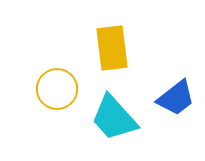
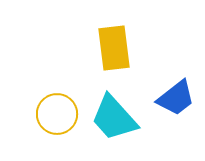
yellow rectangle: moved 2 px right
yellow circle: moved 25 px down
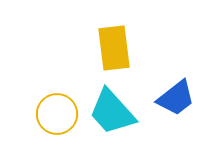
cyan trapezoid: moved 2 px left, 6 px up
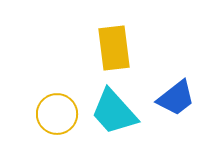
cyan trapezoid: moved 2 px right
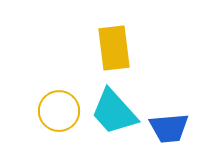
blue trapezoid: moved 7 px left, 30 px down; rotated 33 degrees clockwise
yellow circle: moved 2 px right, 3 px up
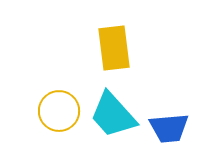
cyan trapezoid: moved 1 px left, 3 px down
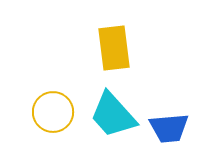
yellow circle: moved 6 px left, 1 px down
